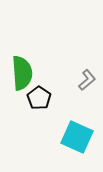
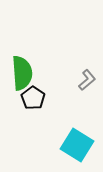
black pentagon: moved 6 px left
cyan square: moved 8 px down; rotated 8 degrees clockwise
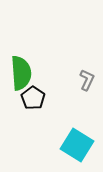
green semicircle: moved 1 px left
gray L-shape: rotated 25 degrees counterclockwise
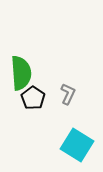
gray L-shape: moved 19 px left, 14 px down
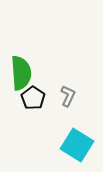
gray L-shape: moved 2 px down
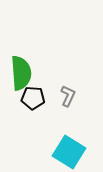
black pentagon: rotated 30 degrees counterclockwise
cyan square: moved 8 px left, 7 px down
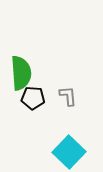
gray L-shape: rotated 30 degrees counterclockwise
cyan square: rotated 12 degrees clockwise
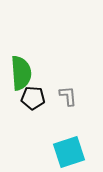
cyan square: rotated 28 degrees clockwise
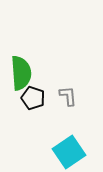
black pentagon: rotated 15 degrees clockwise
cyan square: rotated 16 degrees counterclockwise
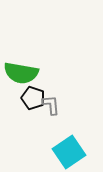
green semicircle: rotated 104 degrees clockwise
gray L-shape: moved 17 px left, 9 px down
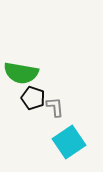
gray L-shape: moved 4 px right, 2 px down
cyan square: moved 10 px up
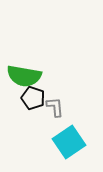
green semicircle: moved 3 px right, 3 px down
